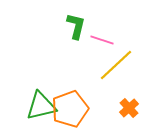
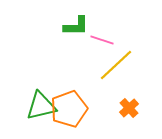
green L-shape: rotated 76 degrees clockwise
orange pentagon: moved 1 px left
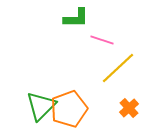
green L-shape: moved 8 px up
yellow line: moved 2 px right, 3 px down
green triangle: rotated 32 degrees counterclockwise
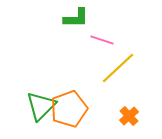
orange cross: moved 8 px down
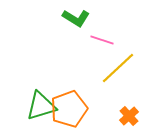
green L-shape: rotated 32 degrees clockwise
green triangle: rotated 28 degrees clockwise
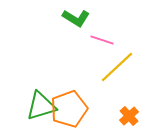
yellow line: moved 1 px left, 1 px up
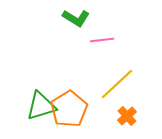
pink line: rotated 25 degrees counterclockwise
yellow line: moved 17 px down
orange pentagon: rotated 12 degrees counterclockwise
orange cross: moved 2 px left
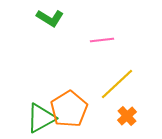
green L-shape: moved 26 px left
green triangle: moved 12 px down; rotated 12 degrees counterclockwise
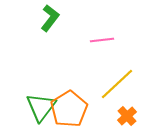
green L-shape: rotated 84 degrees counterclockwise
green triangle: moved 11 px up; rotated 24 degrees counterclockwise
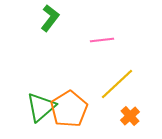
green triangle: rotated 12 degrees clockwise
orange cross: moved 3 px right
